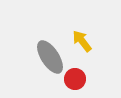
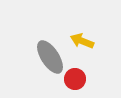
yellow arrow: rotated 30 degrees counterclockwise
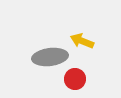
gray ellipse: rotated 64 degrees counterclockwise
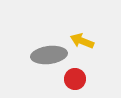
gray ellipse: moved 1 px left, 2 px up
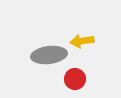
yellow arrow: rotated 30 degrees counterclockwise
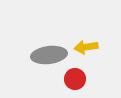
yellow arrow: moved 4 px right, 6 px down
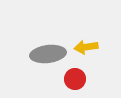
gray ellipse: moved 1 px left, 1 px up
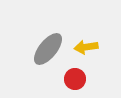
gray ellipse: moved 5 px up; rotated 44 degrees counterclockwise
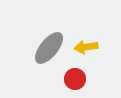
gray ellipse: moved 1 px right, 1 px up
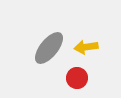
red circle: moved 2 px right, 1 px up
